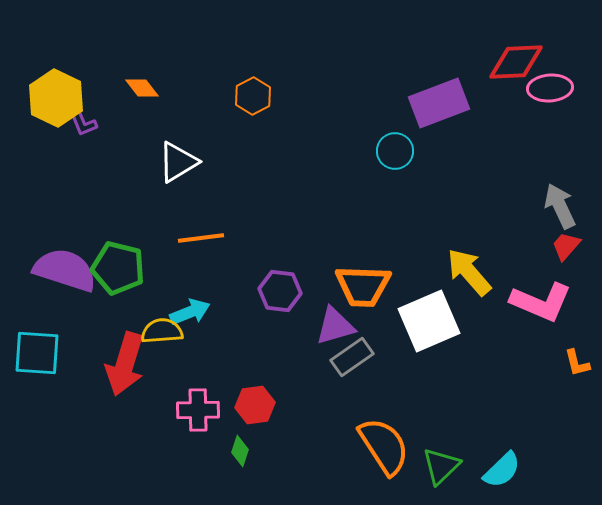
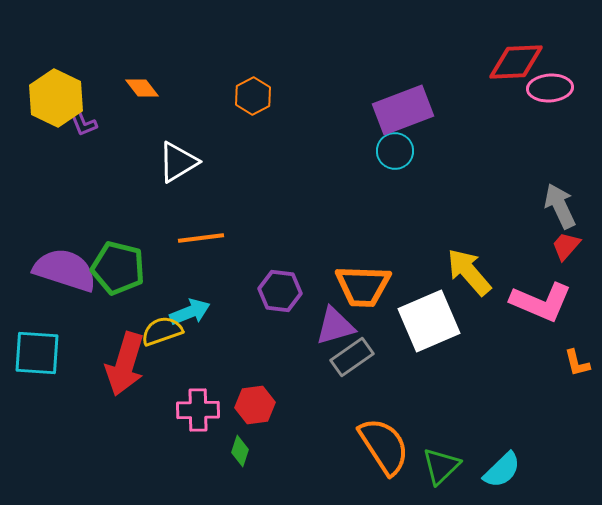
purple rectangle: moved 36 px left, 7 px down
yellow semicircle: rotated 15 degrees counterclockwise
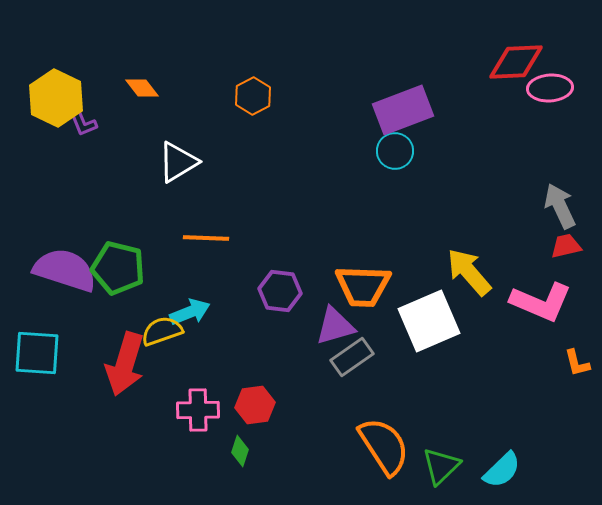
orange line: moved 5 px right; rotated 9 degrees clockwise
red trapezoid: rotated 36 degrees clockwise
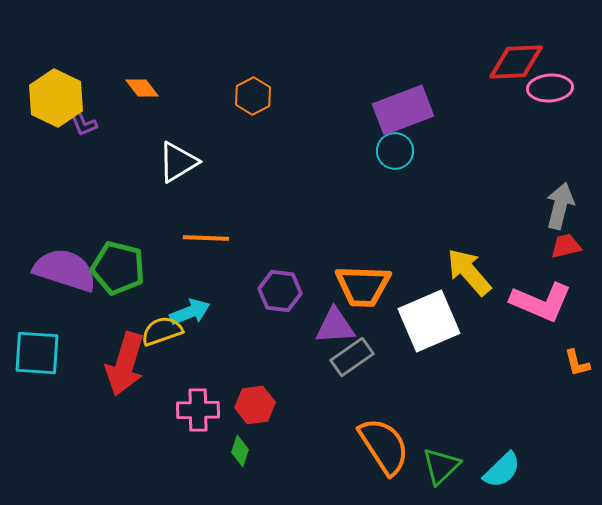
gray arrow: rotated 39 degrees clockwise
purple triangle: rotated 12 degrees clockwise
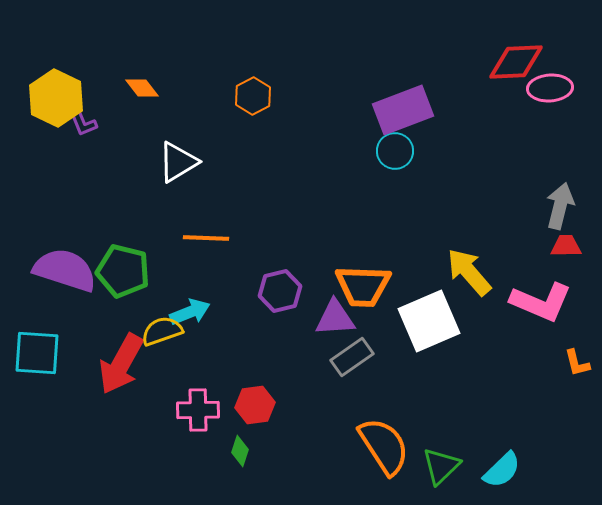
red trapezoid: rotated 12 degrees clockwise
green pentagon: moved 5 px right, 3 px down
purple hexagon: rotated 21 degrees counterclockwise
purple triangle: moved 8 px up
red arrow: moved 4 px left; rotated 12 degrees clockwise
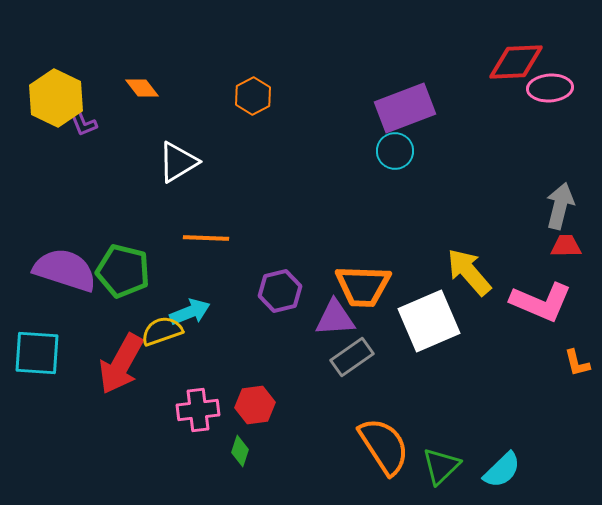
purple rectangle: moved 2 px right, 2 px up
pink cross: rotated 6 degrees counterclockwise
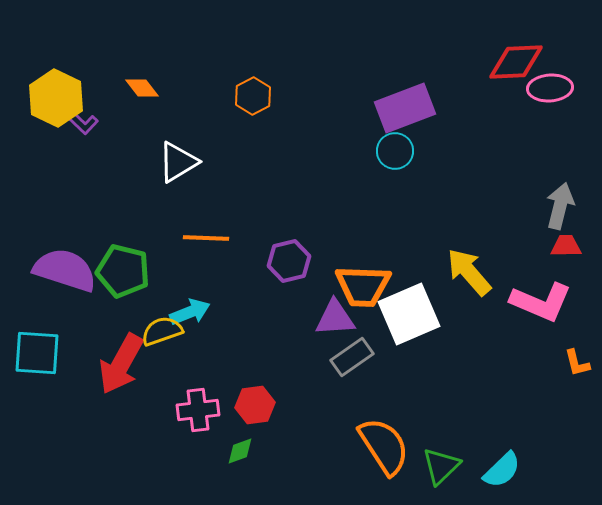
purple L-shape: rotated 24 degrees counterclockwise
purple hexagon: moved 9 px right, 30 px up
white square: moved 20 px left, 7 px up
green diamond: rotated 52 degrees clockwise
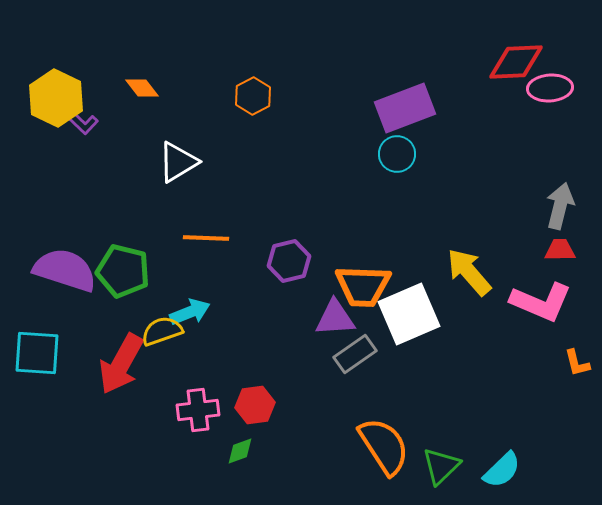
cyan circle: moved 2 px right, 3 px down
red trapezoid: moved 6 px left, 4 px down
gray rectangle: moved 3 px right, 3 px up
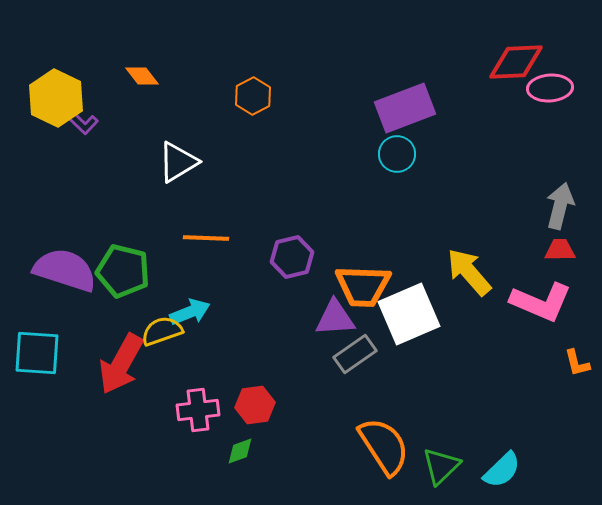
orange diamond: moved 12 px up
purple hexagon: moved 3 px right, 4 px up
